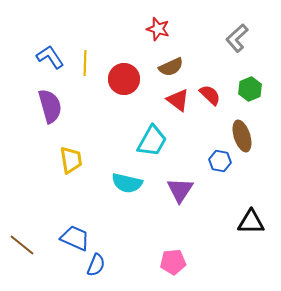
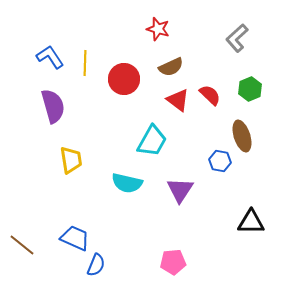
purple semicircle: moved 3 px right
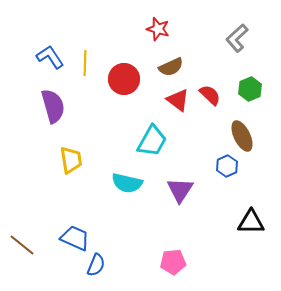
brown ellipse: rotated 8 degrees counterclockwise
blue hexagon: moved 7 px right, 5 px down; rotated 25 degrees clockwise
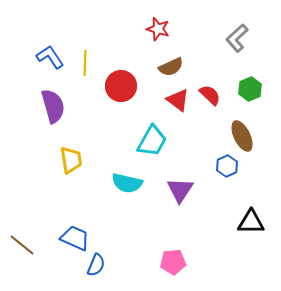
red circle: moved 3 px left, 7 px down
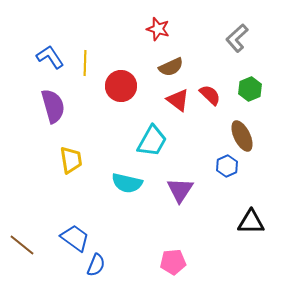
blue trapezoid: rotated 12 degrees clockwise
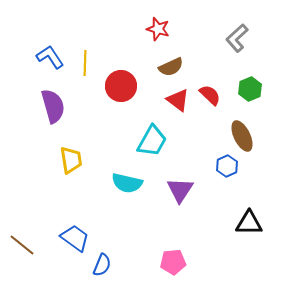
black triangle: moved 2 px left, 1 px down
blue semicircle: moved 6 px right
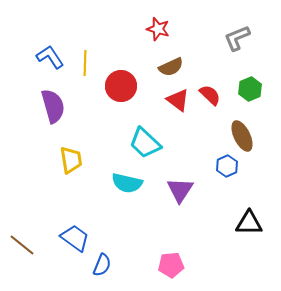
gray L-shape: rotated 20 degrees clockwise
cyan trapezoid: moved 7 px left, 2 px down; rotated 104 degrees clockwise
pink pentagon: moved 2 px left, 3 px down
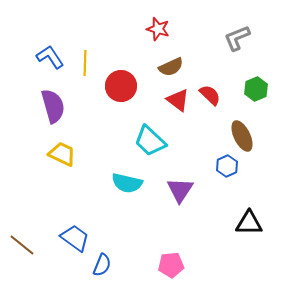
green hexagon: moved 6 px right
cyan trapezoid: moved 5 px right, 2 px up
yellow trapezoid: moved 9 px left, 6 px up; rotated 56 degrees counterclockwise
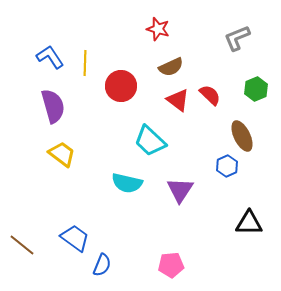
yellow trapezoid: rotated 12 degrees clockwise
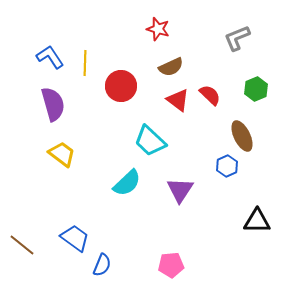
purple semicircle: moved 2 px up
cyan semicircle: rotated 56 degrees counterclockwise
black triangle: moved 8 px right, 2 px up
